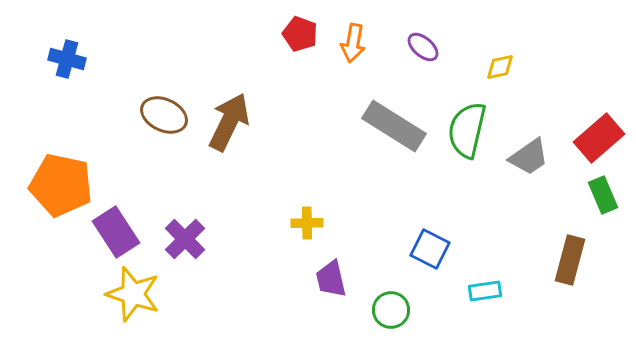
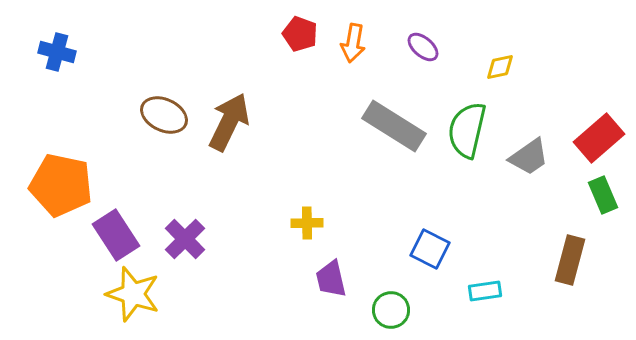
blue cross: moved 10 px left, 7 px up
purple rectangle: moved 3 px down
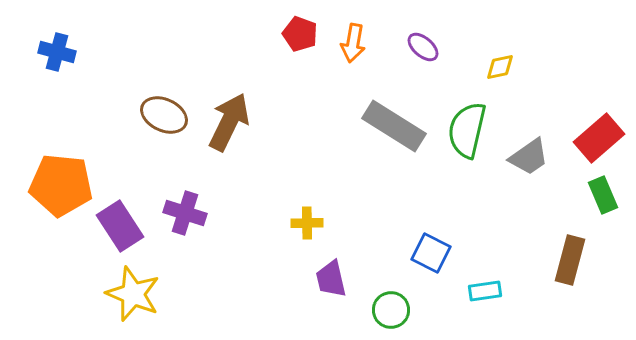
orange pentagon: rotated 6 degrees counterclockwise
purple rectangle: moved 4 px right, 9 px up
purple cross: moved 26 px up; rotated 27 degrees counterclockwise
blue square: moved 1 px right, 4 px down
yellow star: rotated 4 degrees clockwise
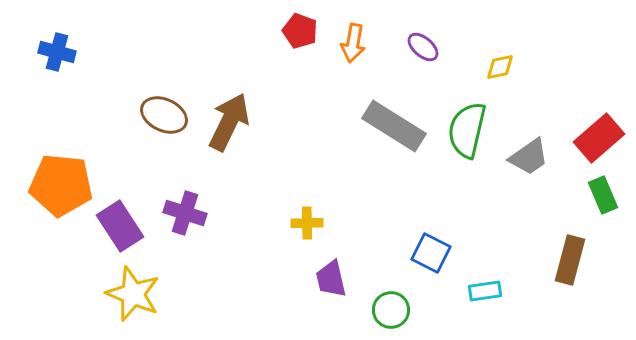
red pentagon: moved 3 px up
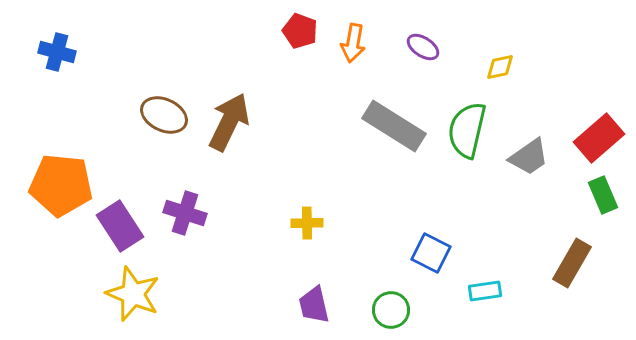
purple ellipse: rotated 8 degrees counterclockwise
brown rectangle: moved 2 px right, 3 px down; rotated 15 degrees clockwise
purple trapezoid: moved 17 px left, 26 px down
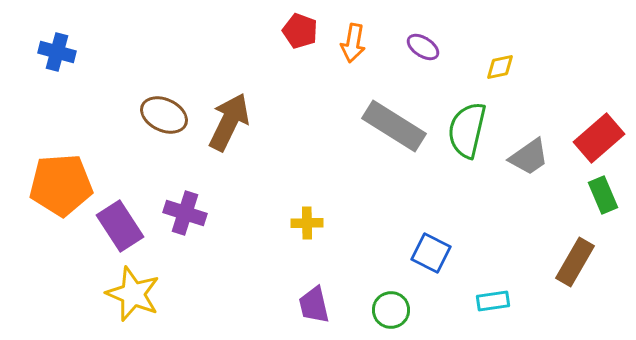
orange pentagon: rotated 10 degrees counterclockwise
brown rectangle: moved 3 px right, 1 px up
cyan rectangle: moved 8 px right, 10 px down
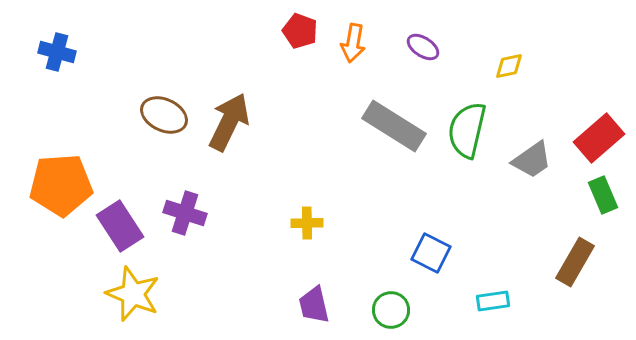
yellow diamond: moved 9 px right, 1 px up
gray trapezoid: moved 3 px right, 3 px down
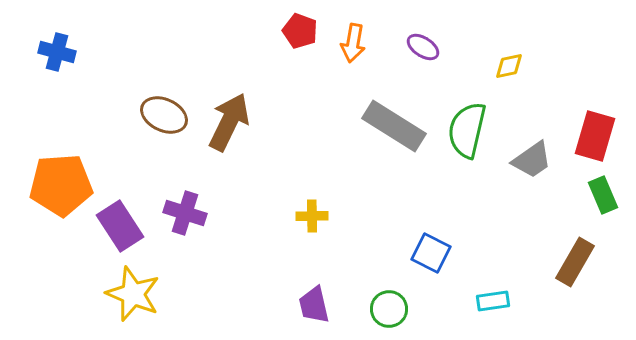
red rectangle: moved 4 px left, 2 px up; rotated 33 degrees counterclockwise
yellow cross: moved 5 px right, 7 px up
green circle: moved 2 px left, 1 px up
